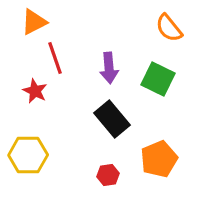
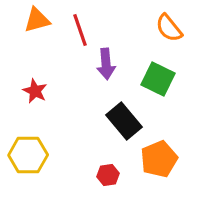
orange triangle: moved 3 px right, 2 px up; rotated 12 degrees clockwise
red line: moved 25 px right, 28 px up
purple arrow: moved 3 px left, 4 px up
black rectangle: moved 12 px right, 2 px down
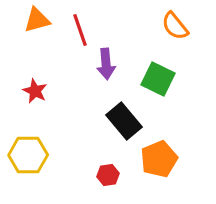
orange semicircle: moved 6 px right, 2 px up
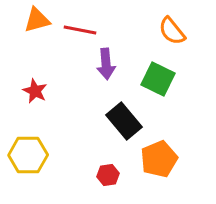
orange semicircle: moved 3 px left, 5 px down
red line: rotated 60 degrees counterclockwise
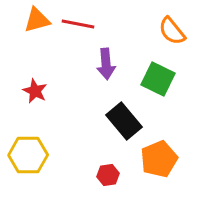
red line: moved 2 px left, 6 px up
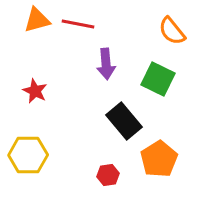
orange pentagon: rotated 9 degrees counterclockwise
